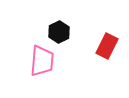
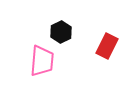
black hexagon: moved 2 px right
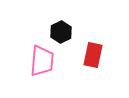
red rectangle: moved 14 px left, 9 px down; rotated 15 degrees counterclockwise
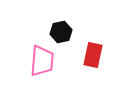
black hexagon: rotated 15 degrees clockwise
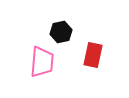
pink trapezoid: moved 1 px down
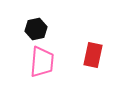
black hexagon: moved 25 px left, 3 px up
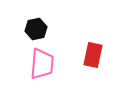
pink trapezoid: moved 2 px down
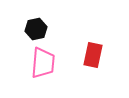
pink trapezoid: moved 1 px right, 1 px up
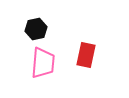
red rectangle: moved 7 px left
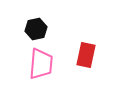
pink trapezoid: moved 2 px left, 1 px down
